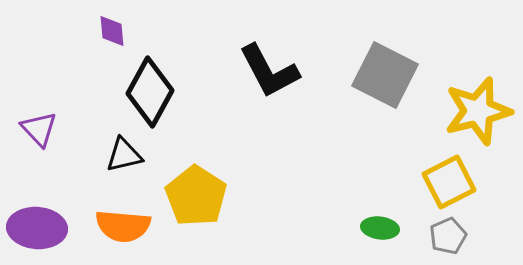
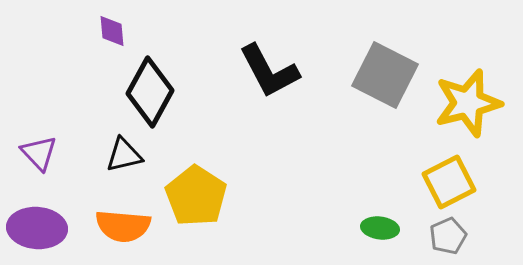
yellow star: moved 10 px left, 8 px up
purple triangle: moved 24 px down
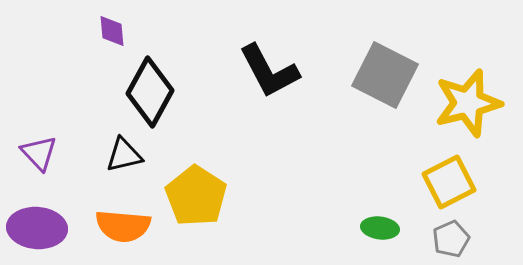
gray pentagon: moved 3 px right, 3 px down
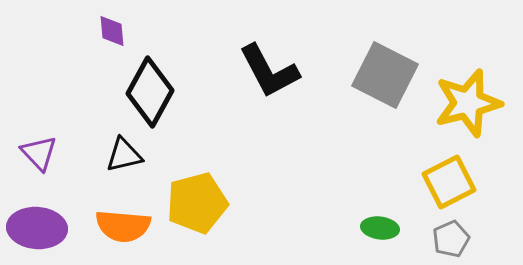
yellow pentagon: moved 1 px right, 7 px down; rotated 24 degrees clockwise
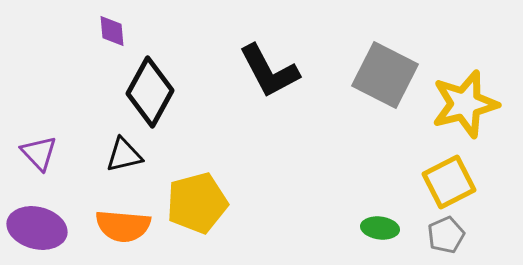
yellow star: moved 3 px left, 1 px down
purple ellipse: rotated 10 degrees clockwise
gray pentagon: moved 5 px left, 4 px up
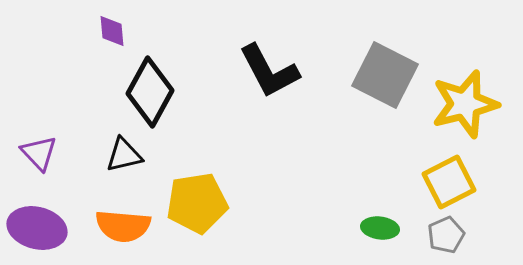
yellow pentagon: rotated 6 degrees clockwise
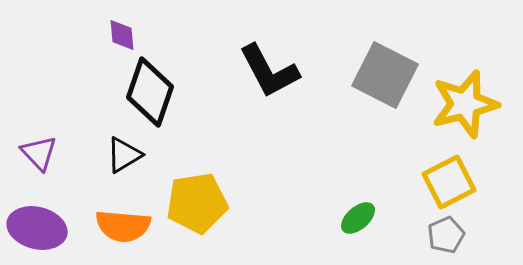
purple diamond: moved 10 px right, 4 px down
black diamond: rotated 10 degrees counterclockwise
black triangle: rotated 18 degrees counterclockwise
green ellipse: moved 22 px left, 10 px up; rotated 48 degrees counterclockwise
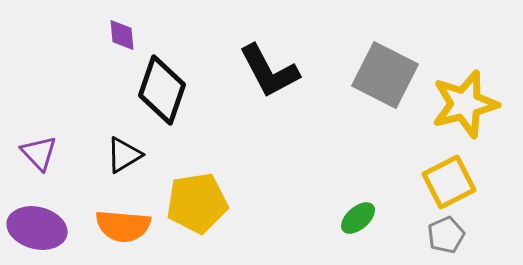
black diamond: moved 12 px right, 2 px up
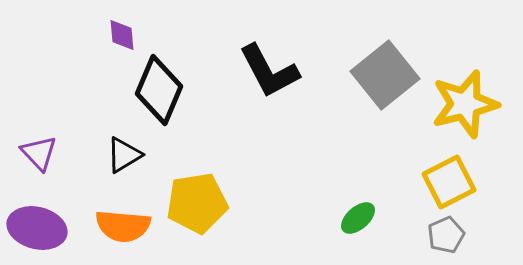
gray square: rotated 24 degrees clockwise
black diamond: moved 3 px left; rotated 4 degrees clockwise
